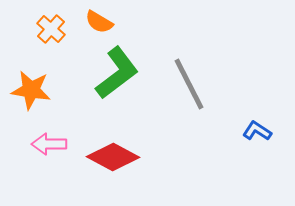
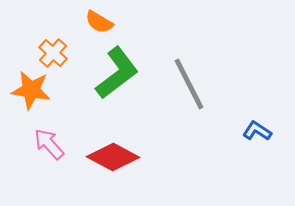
orange cross: moved 2 px right, 24 px down
pink arrow: rotated 48 degrees clockwise
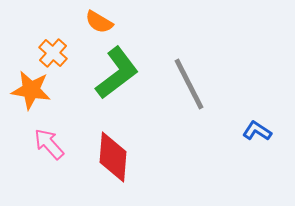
red diamond: rotated 66 degrees clockwise
